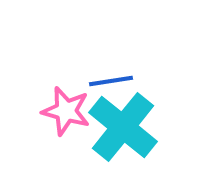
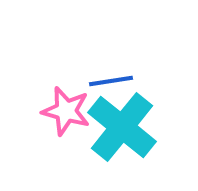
cyan cross: moved 1 px left
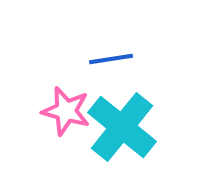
blue line: moved 22 px up
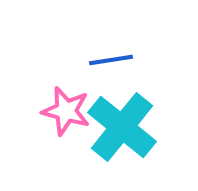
blue line: moved 1 px down
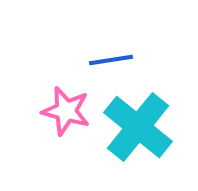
cyan cross: moved 16 px right
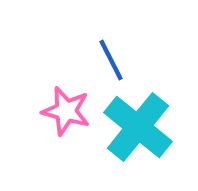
blue line: rotated 72 degrees clockwise
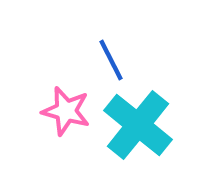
cyan cross: moved 2 px up
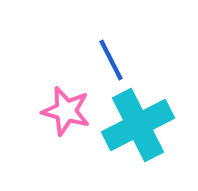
cyan cross: rotated 24 degrees clockwise
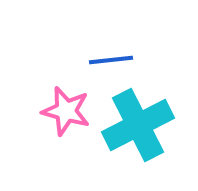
blue line: rotated 69 degrees counterclockwise
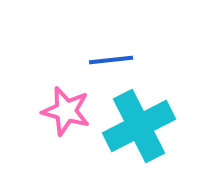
cyan cross: moved 1 px right, 1 px down
